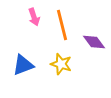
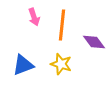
orange line: rotated 20 degrees clockwise
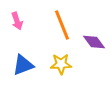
pink arrow: moved 17 px left, 4 px down
orange line: rotated 28 degrees counterclockwise
yellow star: rotated 20 degrees counterclockwise
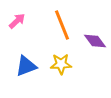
pink arrow: rotated 114 degrees counterclockwise
purple diamond: moved 1 px right, 1 px up
blue triangle: moved 3 px right, 1 px down
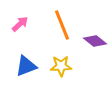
pink arrow: moved 3 px right, 3 px down
purple diamond: rotated 15 degrees counterclockwise
yellow star: moved 2 px down
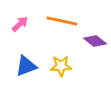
orange line: moved 4 px up; rotated 56 degrees counterclockwise
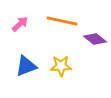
purple diamond: moved 2 px up
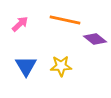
orange line: moved 3 px right, 1 px up
blue triangle: rotated 40 degrees counterclockwise
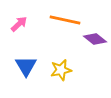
pink arrow: moved 1 px left
yellow star: moved 4 px down; rotated 10 degrees counterclockwise
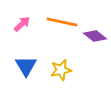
orange line: moved 3 px left, 2 px down
pink arrow: moved 3 px right
purple diamond: moved 3 px up
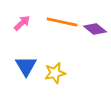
pink arrow: moved 1 px up
purple diamond: moved 7 px up
yellow star: moved 6 px left, 3 px down
